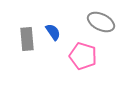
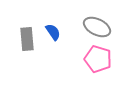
gray ellipse: moved 4 px left, 5 px down
pink pentagon: moved 15 px right, 3 px down
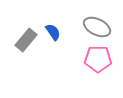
gray rectangle: moved 1 px left, 1 px down; rotated 45 degrees clockwise
pink pentagon: rotated 16 degrees counterclockwise
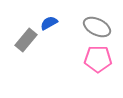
blue semicircle: moved 4 px left, 9 px up; rotated 84 degrees counterclockwise
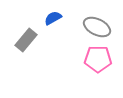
blue semicircle: moved 4 px right, 5 px up
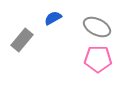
gray rectangle: moved 4 px left
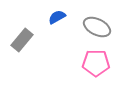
blue semicircle: moved 4 px right, 1 px up
pink pentagon: moved 2 px left, 4 px down
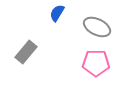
blue semicircle: moved 4 px up; rotated 30 degrees counterclockwise
gray rectangle: moved 4 px right, 12 px down
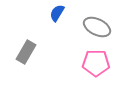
gray rectangle: rotated 10 degrees counterclockwise
